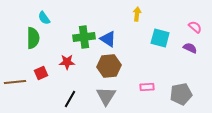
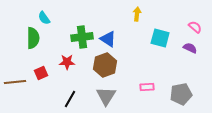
green cross: moved 2 px left
brown hexagon: moved 4 px left, 1 px up; rotated 15 degrees counterclockwise
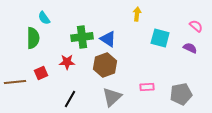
pink semicircle: moved 1 px right, 1 px up
gray triangle: moved 6 px right, 1 px down; rotated 15 degrees clockwise
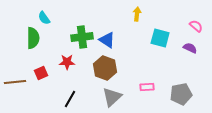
blue triangle: moved 1 px left, 1 px down
brown hexagon: moved 3 px down; rotated 20 degrees counterclockwise
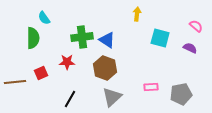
pink rectangle: moved 4 px right
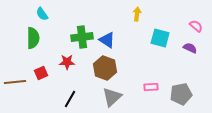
cyan semicircle: moved 2 px left, 4 px up
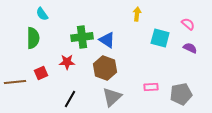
pink semicircle: moved 8 px left, 2 px up
